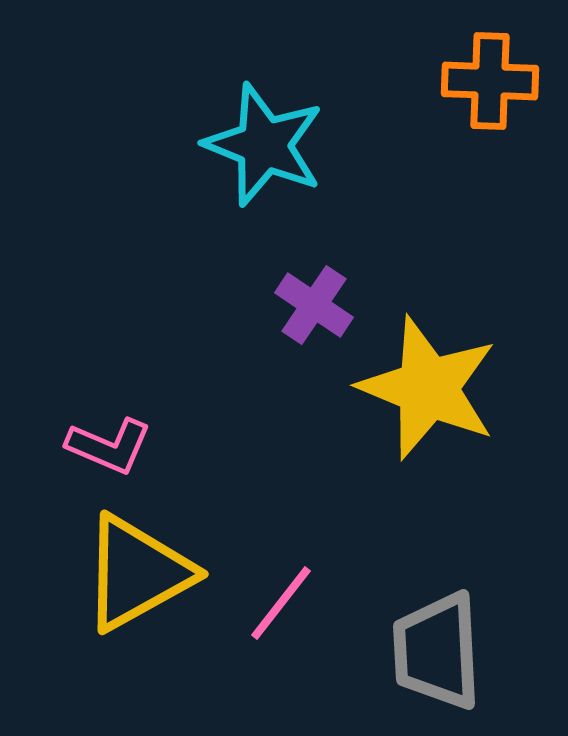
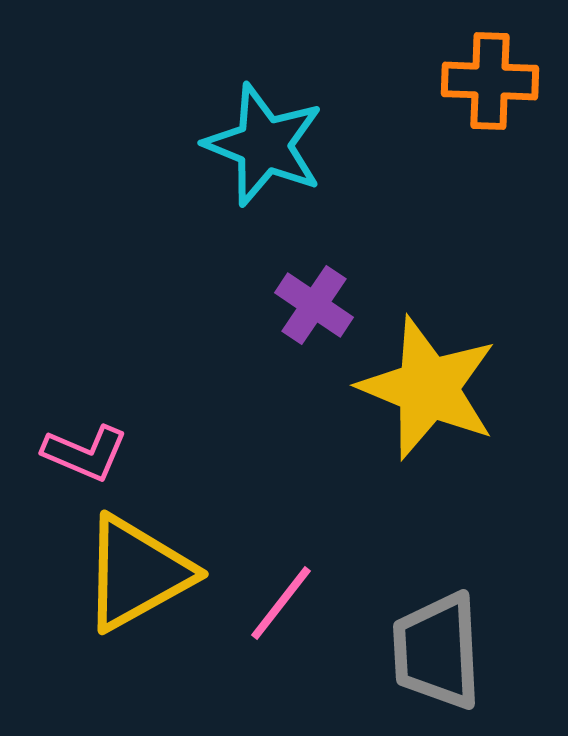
pink L-shape: moved 24 px left, 7 px down
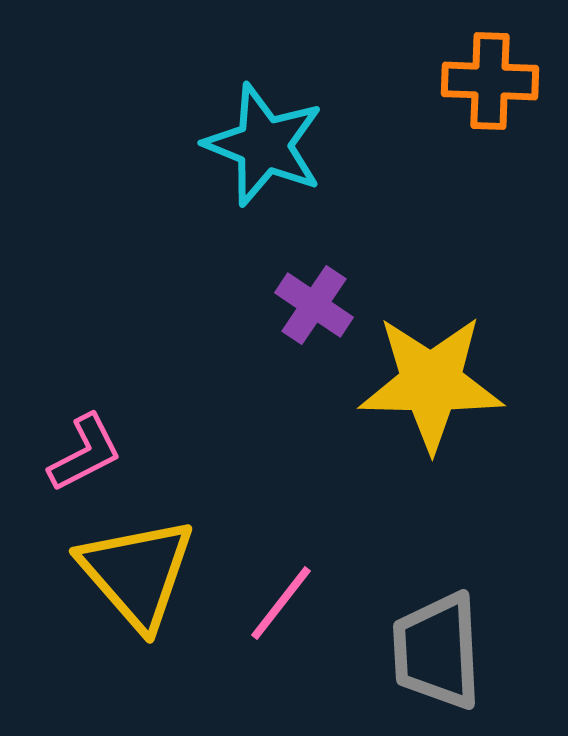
yellow star: moved 3 px right, 5 px up; rotated 21 degrees counterclockwise
pink L-shape: rotated 50 degrees counterclockwise
yellow triangle: rotated 42 degrees counterclockwise
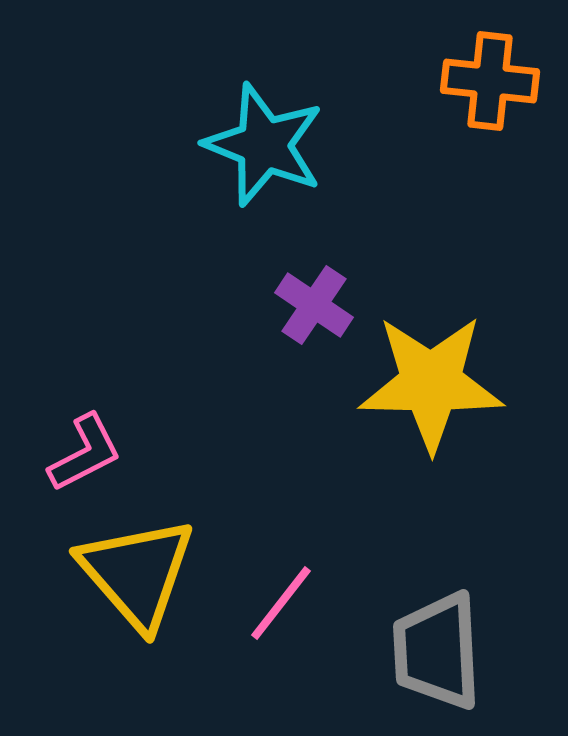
orange cross: rotated 4 degrees clockwise
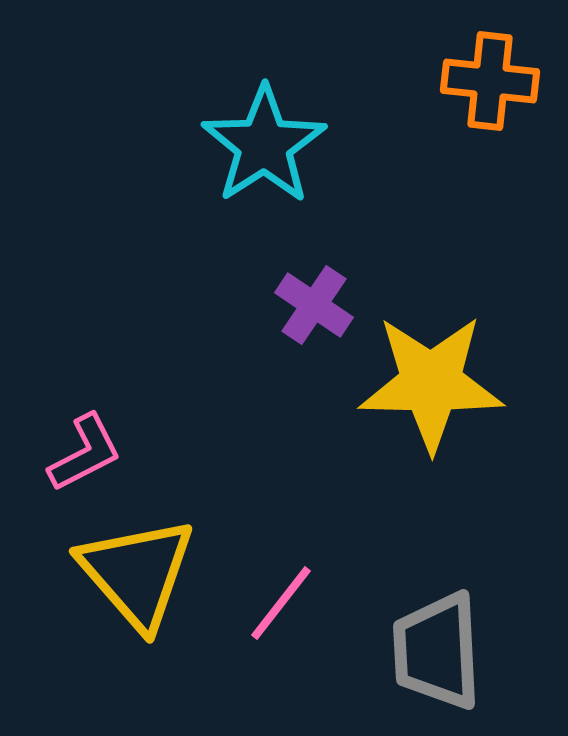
cyan star: rotated 17 degrees clockwise
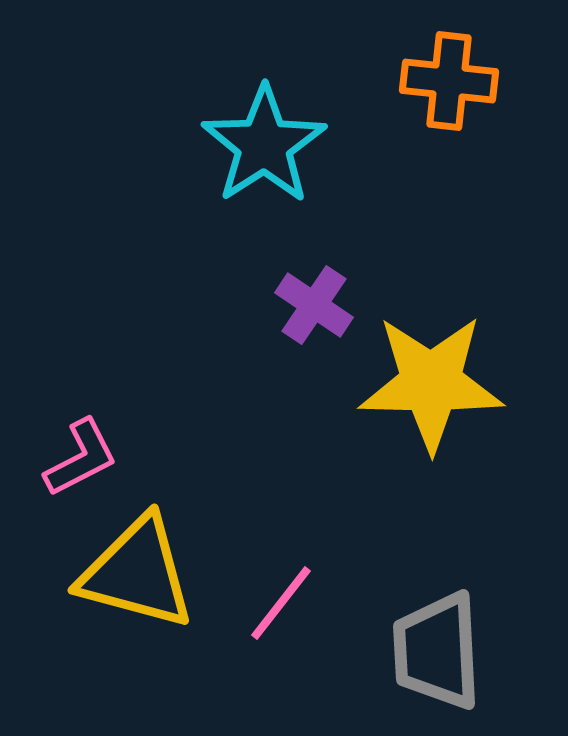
orange cross: moved 41 px left
pink L-shape: moved 4 px left, 5 px down
yellow triangle: rotated 34 degrees counterclockwise
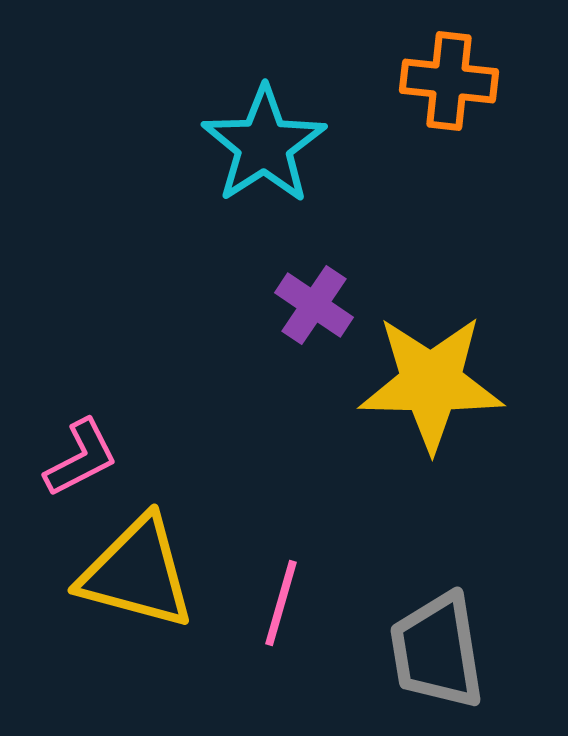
pink line: rotated 22 degrees counterclockwise
gray trapezoid: rotated 6 degrees counterclockwise
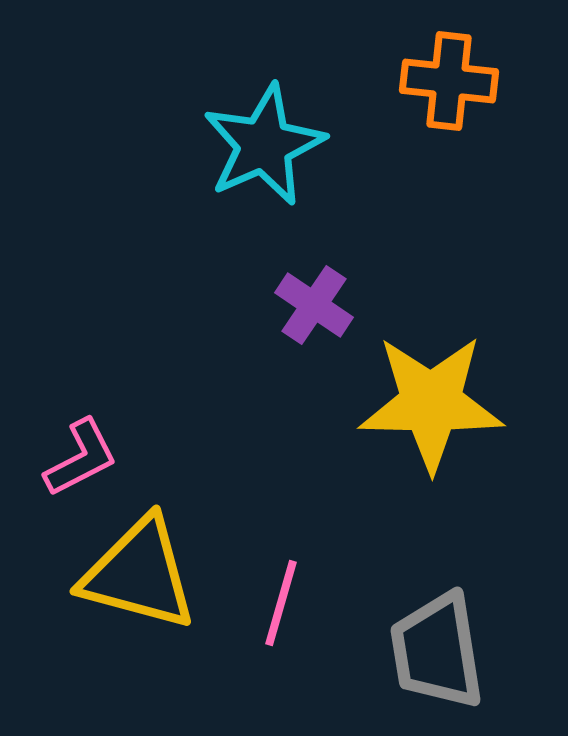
cyan star: rotated 9 degrees clockwise
yellow star: moved 20 px down
yellow triangle: moved 2 px right, 1 px down
